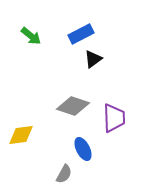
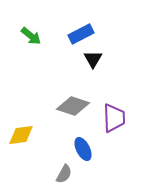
black triangle: rotated 24 degrees counterclockwise
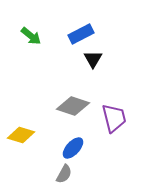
purple trapezoid: rotated 12 degrees counterclockwise
yellow diamond: rotated 24 degrees clockwise
blue ellipse: moved 10 px left, 1 px up; rotated 70 degrees clockwise
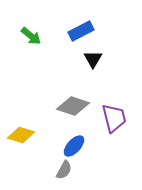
blue rectangle: moved 3 px up
blue ellipse: moved 1 px right, 2 px up
gray semicircle: moved 4 px up
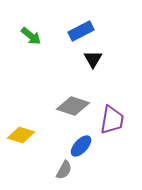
purple trapezoid: moved 2 px left, 2 px down; rotated 24 degrees clockwise
blue ellipse: moved 7 px right
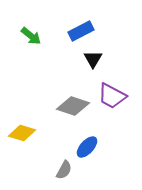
purple trapezoid: moved 24 px up; rotated 108 degrees clockwise
yellow diamond: moved 1 px right, 2 px up
blue ellipse: moved 6 px right, 1 px down
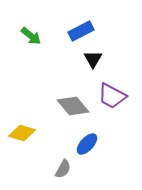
gray diamond: rotated 32 degrees clockwise
blue ellipse: moved 3 px up
gray semicircle: moved 1 px left, 1 px up
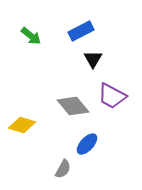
yellow diamond: moved 8 px up
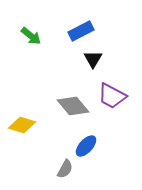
blue ellipse: moved 1 px left, 2 px down
gray semicircle: moved 2 px right
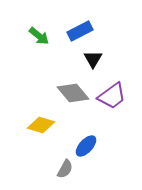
blue rectangle: moved 1 px left
green arrow: moved 8 px right
purple trapezoid: rotated 64 degrees counterclockwise
gray diamond: moved 13 px up
yellow diamond: moved 19 px right
